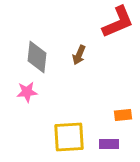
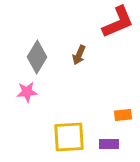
gray diamond: rotated 24 degrees clockwise
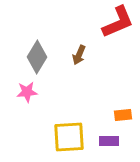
purple rectangle: moved 3 px up
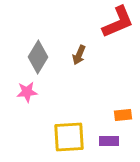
gray diamond: moved 1 px right
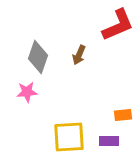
red L-shape: moved 3 px down
gray diamond: rotated 12 degrees counterclockwise
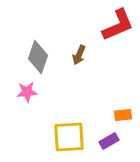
purple rectangle: rotated 30 degrees counterclockwise
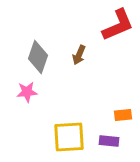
purple rectangle: rotated 36 degrees clockwise
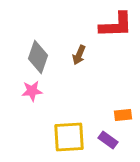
red L-shape: moved 2 px left; rotated 21 degrees clockwise
pink star: moved 5 px right, 1 px up
purple rectangle: moved 1 px left, 1 px up; rotated 30 degrees clockwise
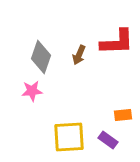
red L-shape: moved 1 px right, 17 px down
gray diamond: moved 3 px right
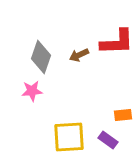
brown arrow: rotated 42 degrees clockwise
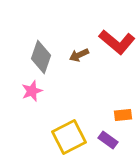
red L-shape: rotated 42 degrees clockwise
pink star: rotated 15 degrees counterclockwise
yellow square: rotated 24 degrees counterclockwise
